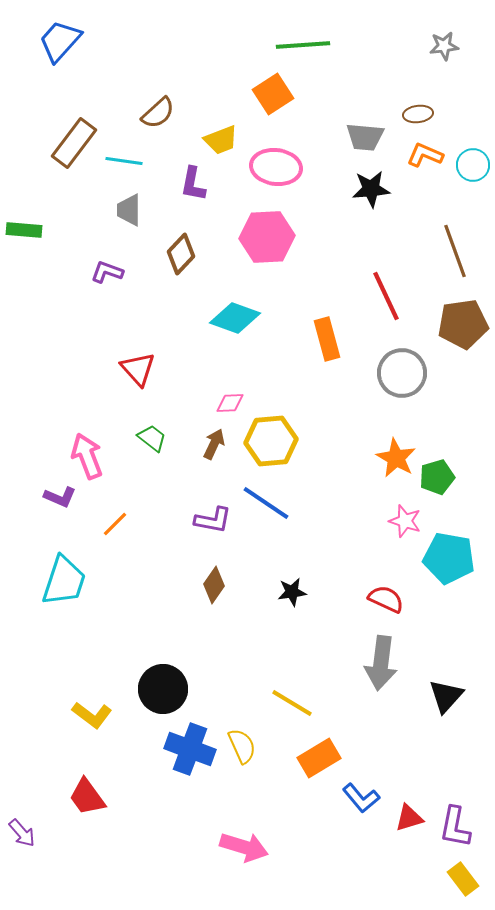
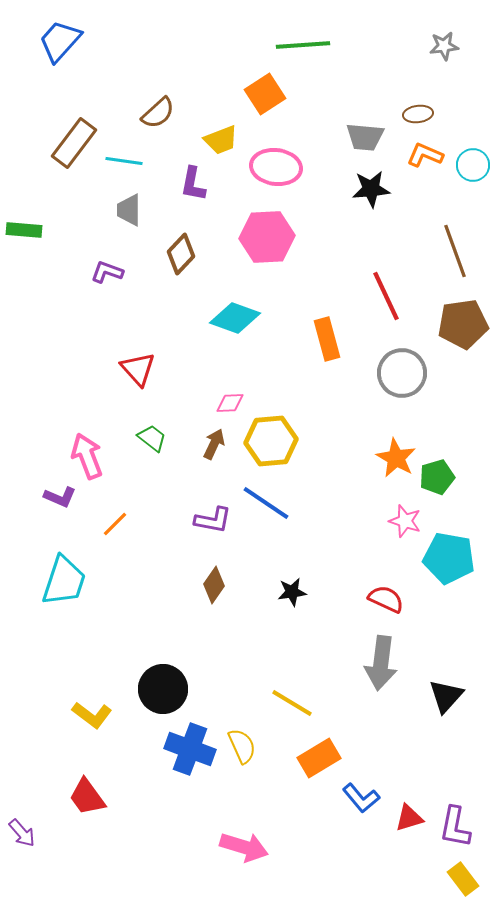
orange square at (273, 94): moved 8 px left
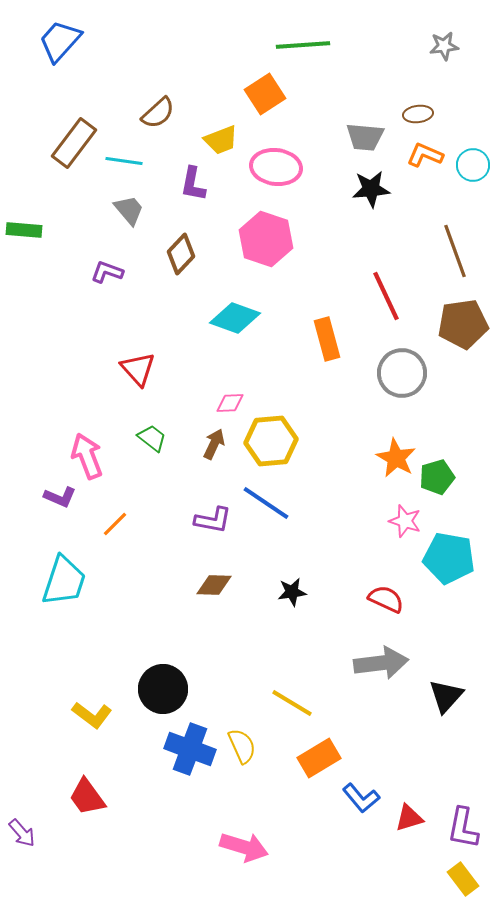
gray trapezoid at (129, 210): rotated 140 degrees clockwise
pink hexagon at (267, 237): moved 1 px left, 2 px down; rotated 22 degrees clockwise
brown diamond at (214, 585): rotated 57 degrees clockwise
gray arrow at (381, 663): rotated 104 degrees counterclockwise
purple L-shape at (455, 827): moved 8 px right, 1 px down
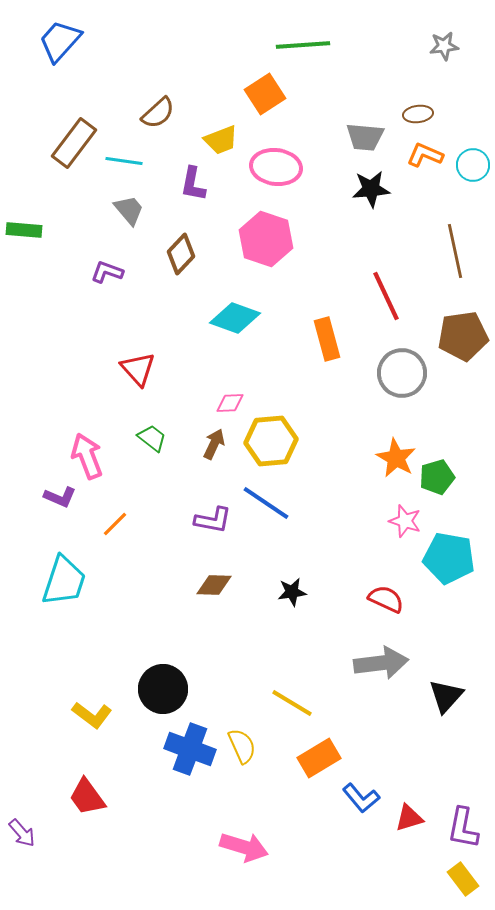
brown line at (455, 251): rotated 8 degrees clockwise
brown pentagon at (463, 324): moved 12 px down
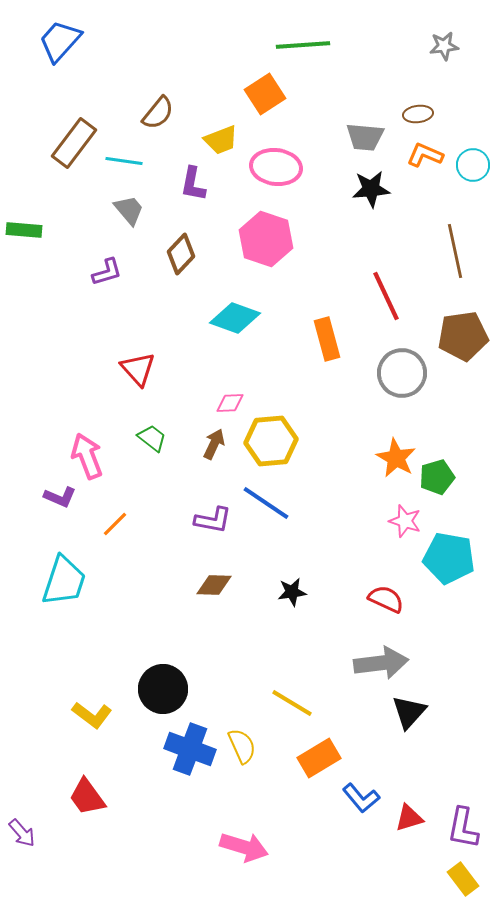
brown semicircle at (158, 113): rotated 9 degrees counterclockwise
purple L-shape at (107, 272): rotated 144 degrees clockwise
black triangle at (446, 696): moved 37 px left, 16 px down
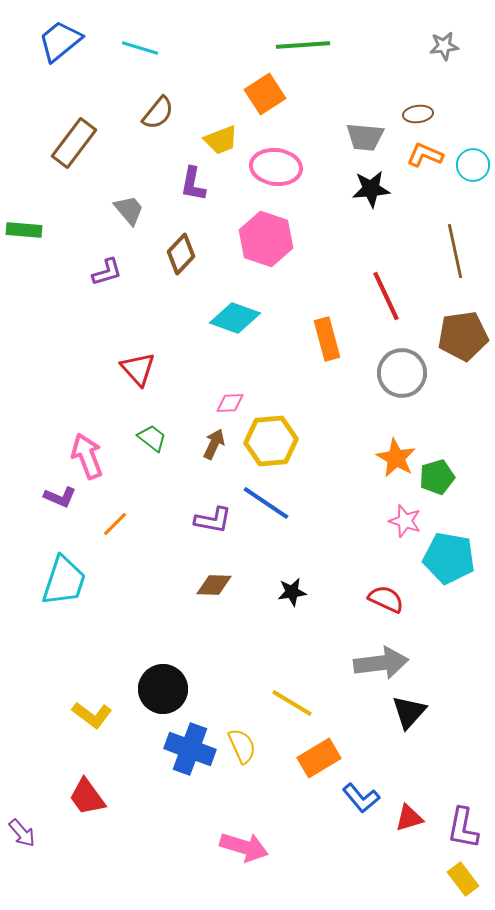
blue trapezoid at (60, 41): rotated 9 degrees clockwise
cyan line at (124, 161): moved 16 px right, 113 px up; rotated 9 degrees clockwise
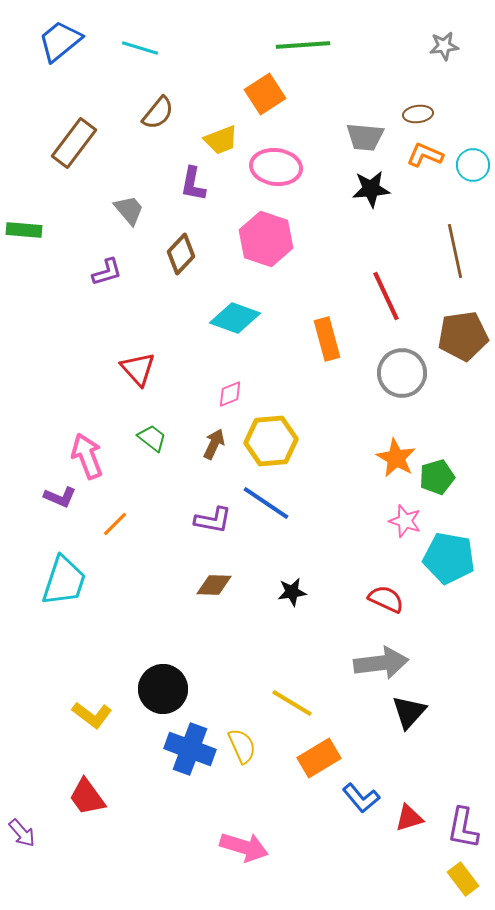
pink diamond at (230, 403): moved 9 px up; rotated 20 degrees counterclockwise
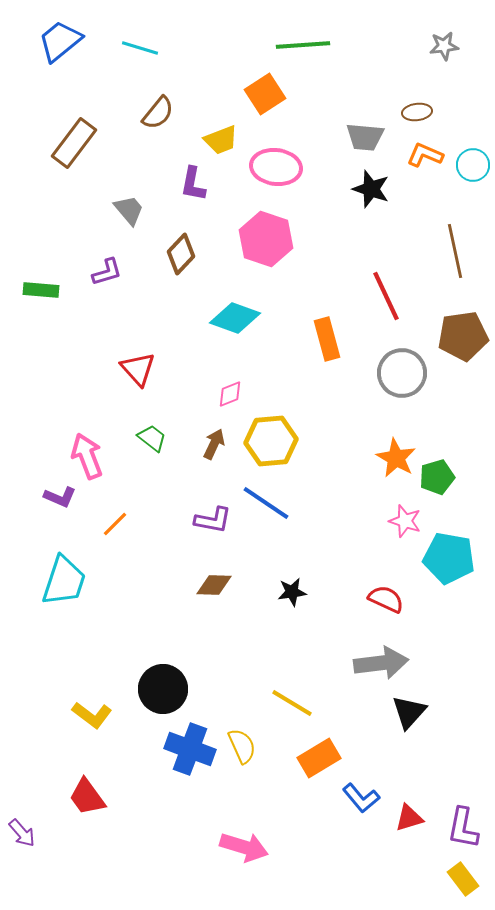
brown ellipse at (418, 114): moved 1 px left, 2 px up
black star at (371, 189): rotated 24 degrees clockwise
green rectangle at (24, 230): moved 17 px right, 60 px down
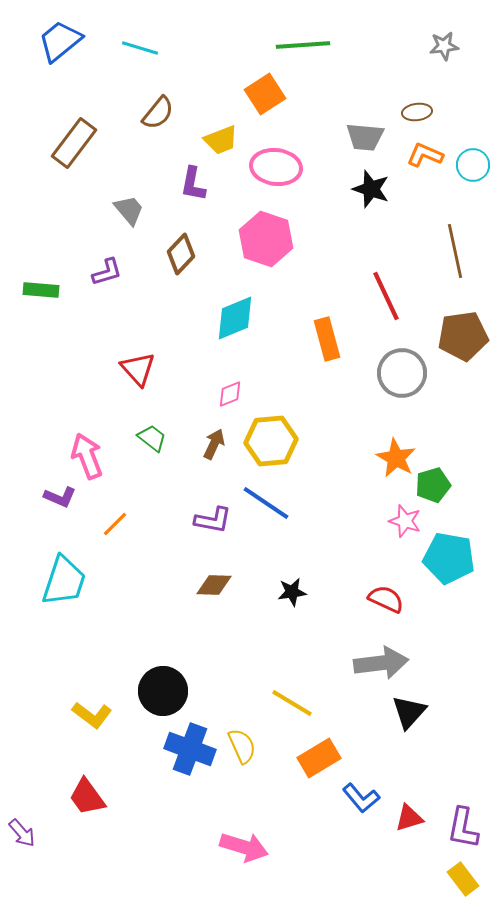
cyan diamond at (235, 318): rotated 42 degrees counterclockwise
green pentagon at (437, 477): moved 4 px left, 8 px down
black circle at (163, 689): moved 2 px down
